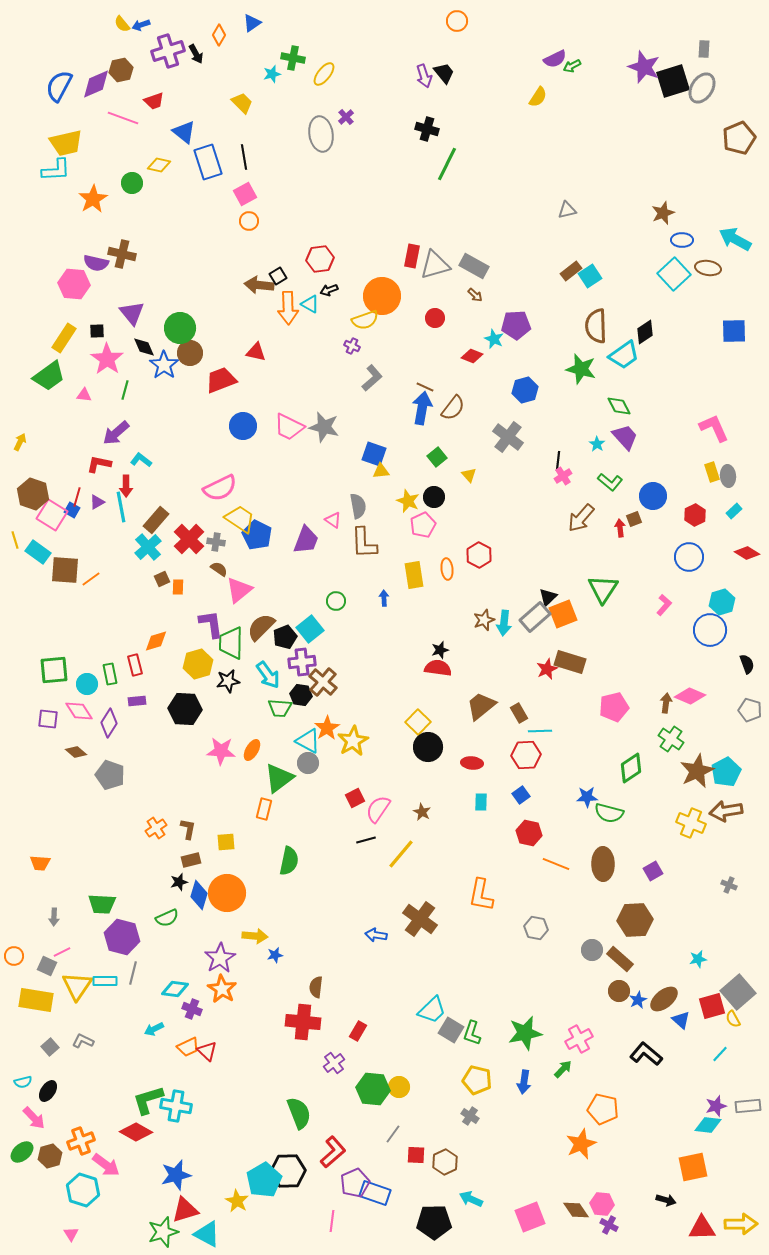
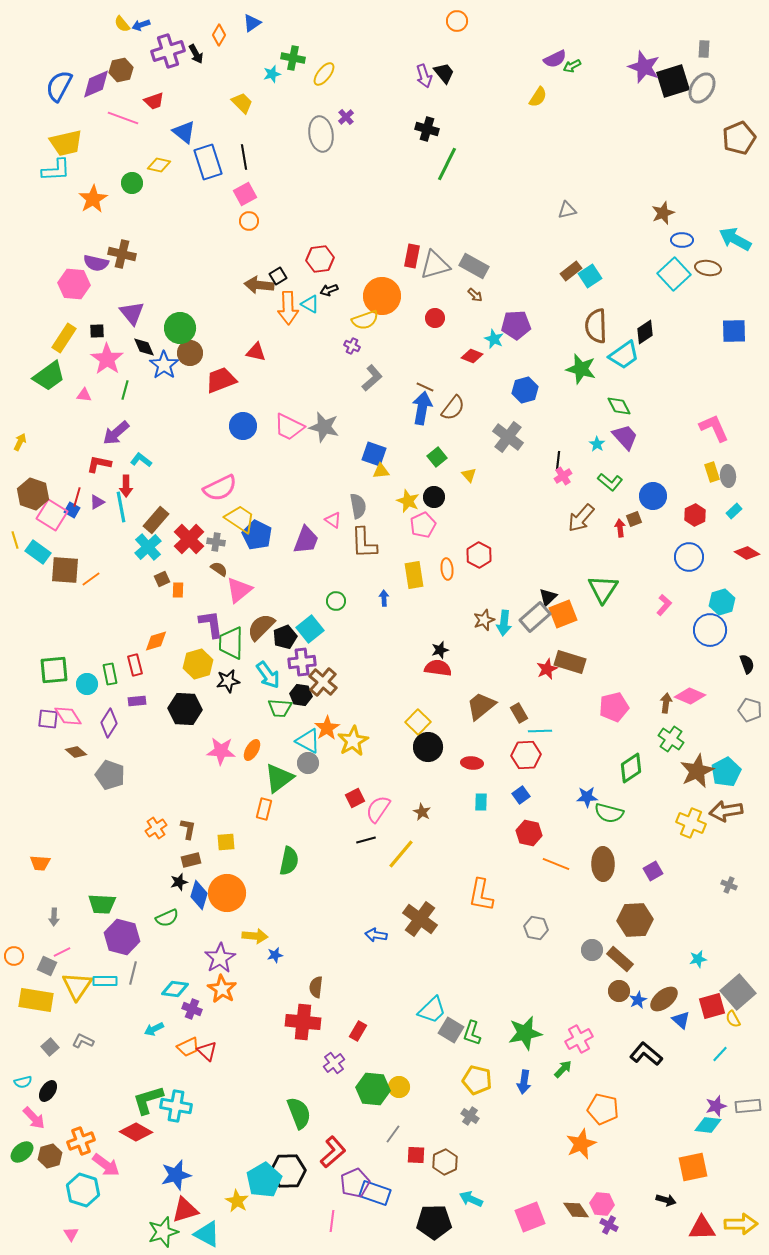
orange rectangle at (178, 587): moved 3 px down
pink diamond at (79, 711): moved 11 px left, 5 px down
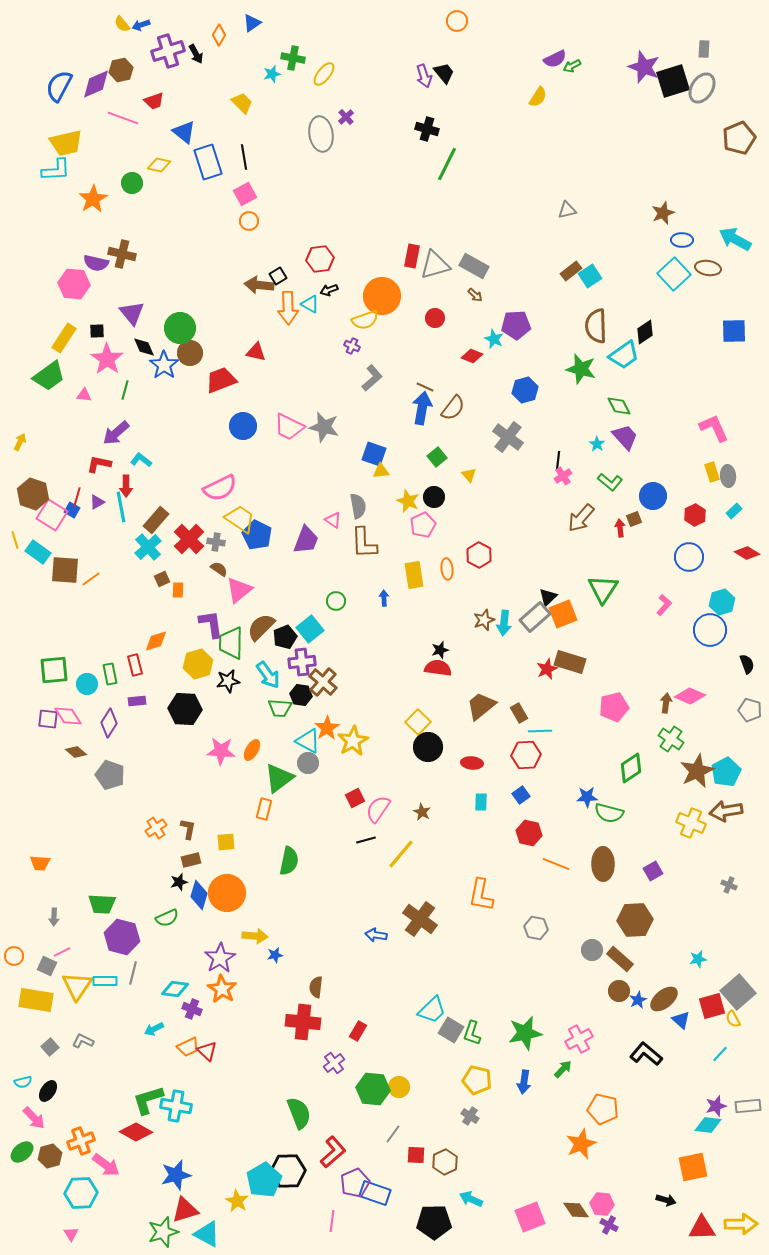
cyan hexagon at (83, 1190): moved 2 px left, 3 px down; rotated 20 degrees counterclockwise
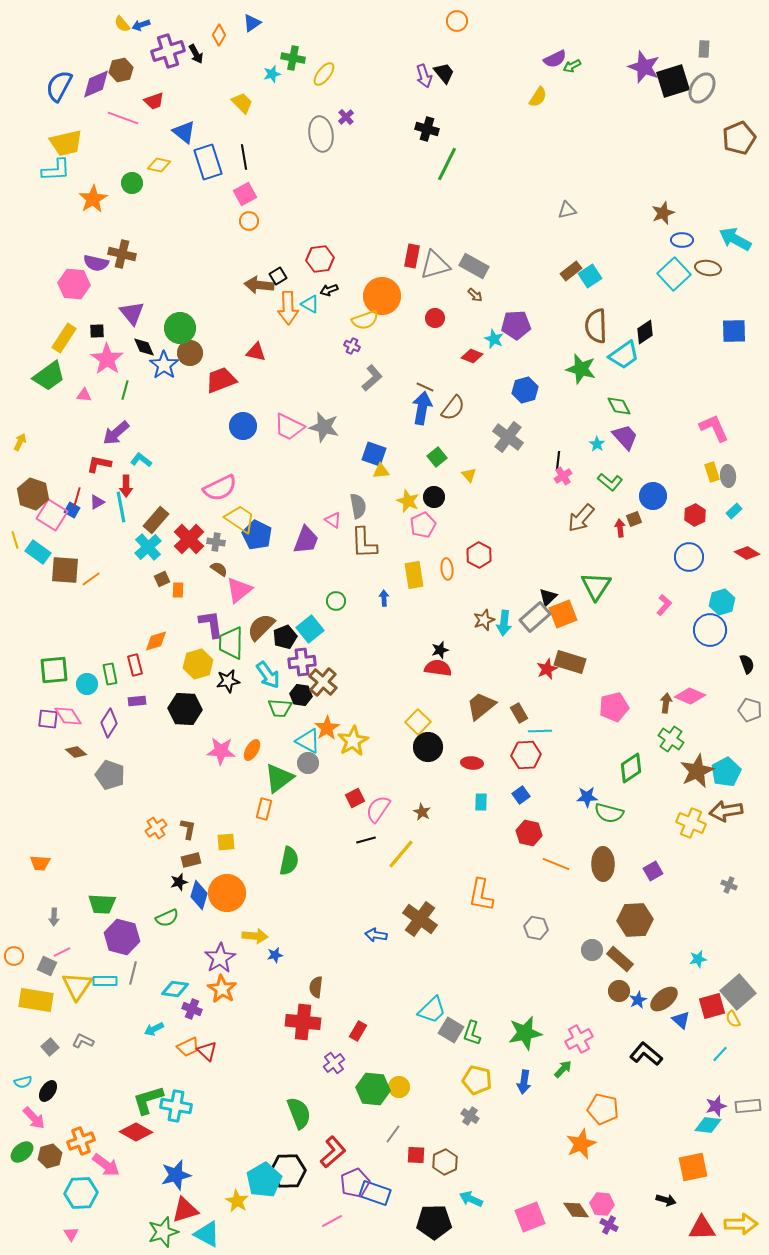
green triangle at (603, 589): moved 7 px left, 3 px up
pink line at (332, 1221): rotated 55 degrees clockwise
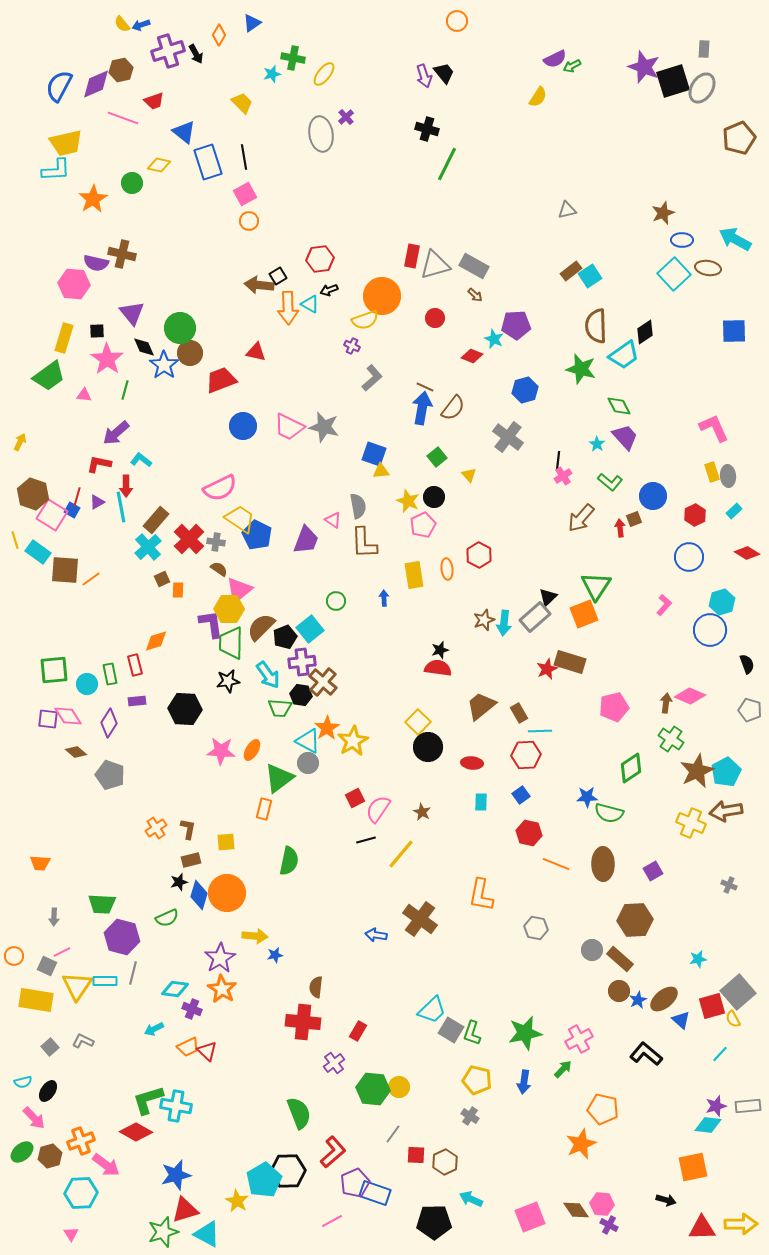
yellow rectangle at (64, 338): rotated 16 degrees counterclockwise
orange square at (563, 614): moved 21 px right
yellow hexagon at (198, 664): moved 31 px right, 55 px up; rotated 16 degrees clockwise
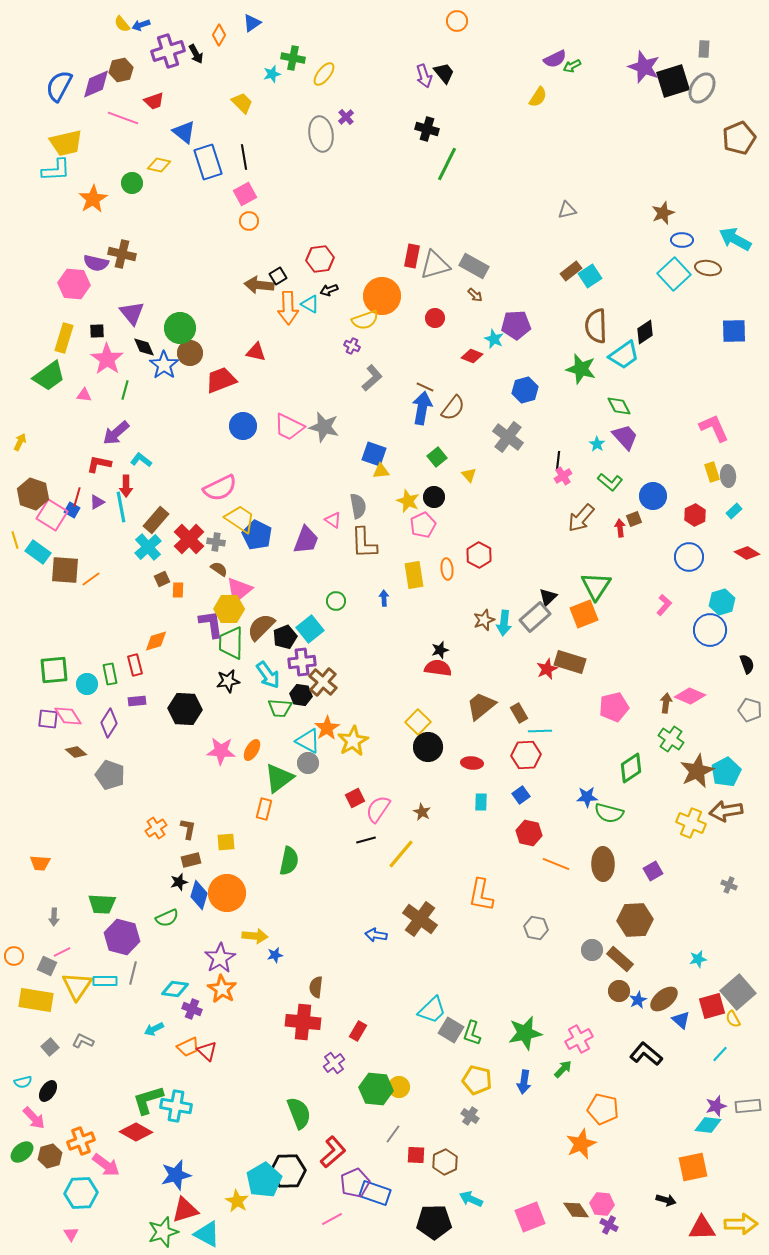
green hexagon at (373, 1089): moved 3 px right
pink line at (332, 1221): moved 2 px up
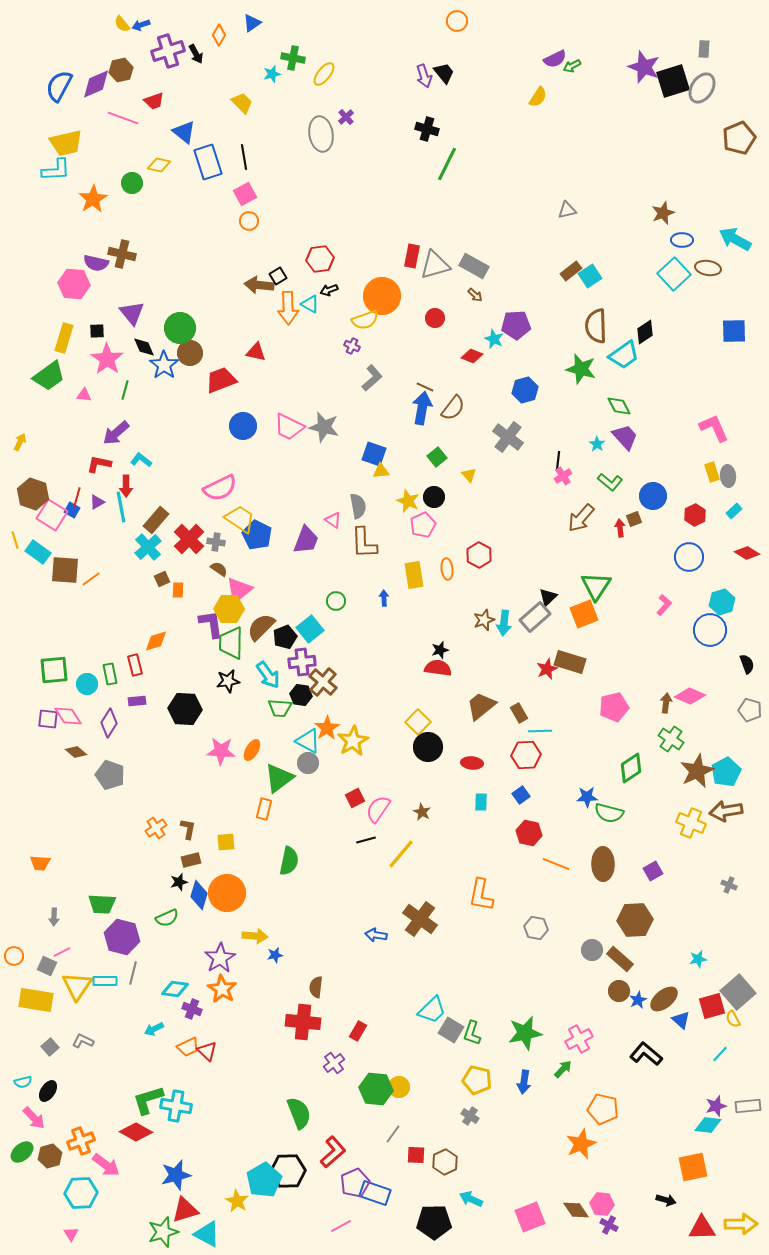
pink line at (332, 1219): moved 9 px right, 7 px down
